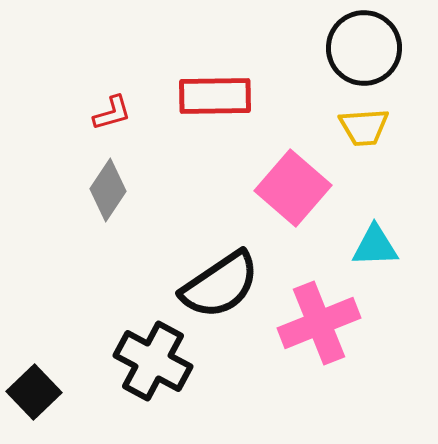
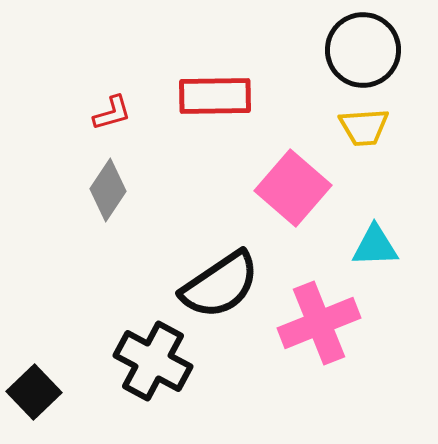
black circle: moved 1 px left, 2 px down
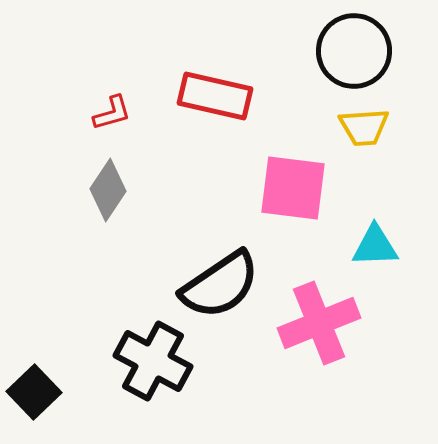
black circle: moved 9 px left, 1 px down
red rectangle: rotated 14 degrees clockwise
pink square: rotated 34 degrees counterclockwise
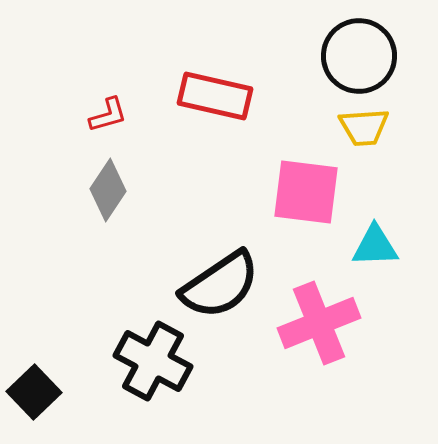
black circle: moved 5 px right, 5 px down
red L-shape: moved 4 px left, 2 px down
pink square: moved 13 px right, 4 px down
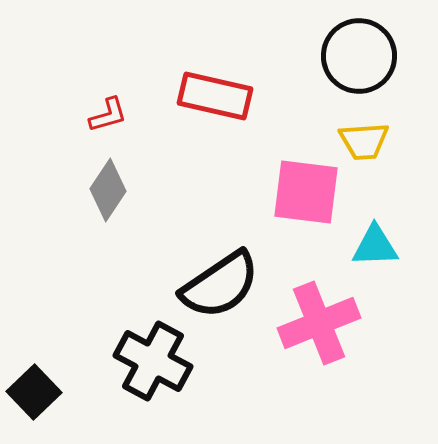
yellow trapezoid: moved 14 px down
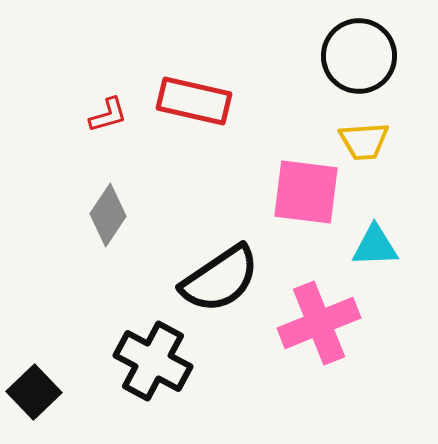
red rectangle: moved 21 px left, 5 px down
gray diamond: moved 25 px down
black semicircle: moved 6 px up
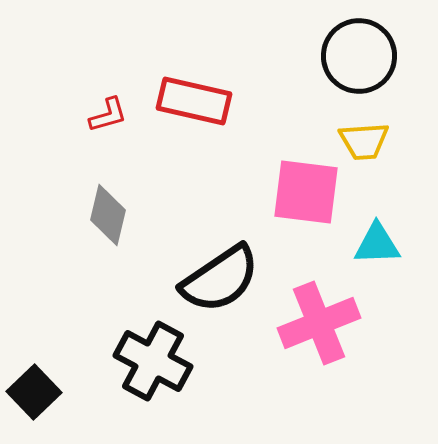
gray diamond: rotated 20 degrees counterclockwise
cyan triangle: moved 2 px right, 2 px up
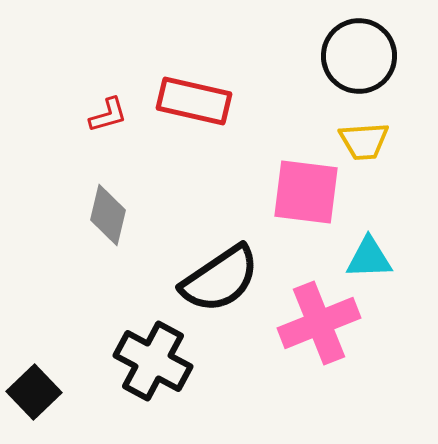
cyan triangle: moved 8 px left, 14 px down
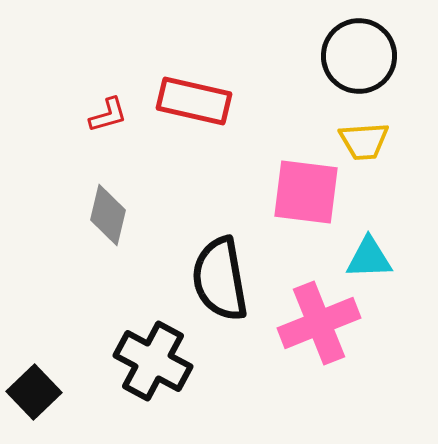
black semicircle: rotated 114 degrees clockwise
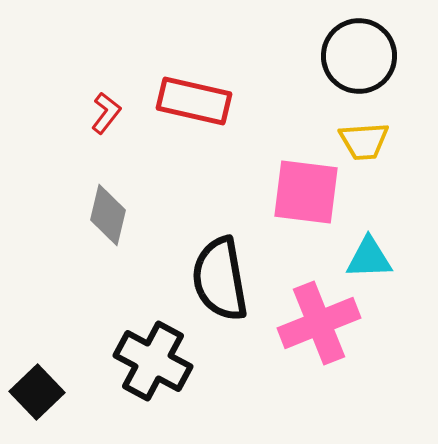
red L-shape: moved 2 px left, 2 px up; rotated 36 degrees counterclockwise
black square: moved 3 px right
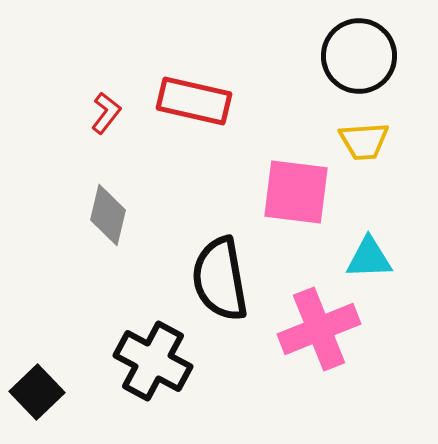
pink square: moved 10 px left
pink cross: moved 6 px down
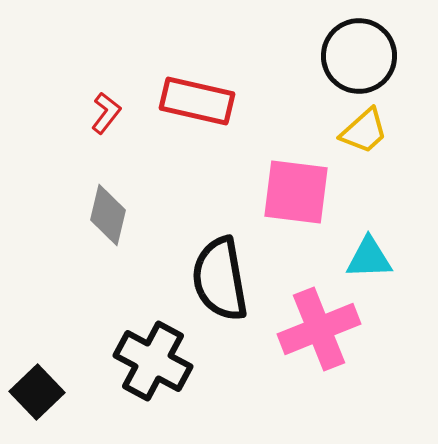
red rectangle: moved 3 px right
yellow trapezoid: moved 10 px up; rotated 38 degrees counterclockwise
